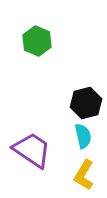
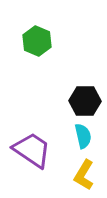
black hexagon: moved 1 px left, 2 px up; rotated 16 degrees clockwise
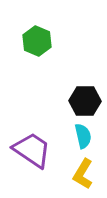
yellow L-shape: moved 1 px left, 1 px up
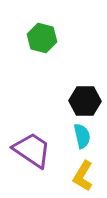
green hexagon: moved 5 px right, 3 px up; rotated 8 degrees counterclockwise
cyan semicircle: moved 1 px left
yellow L-shape: moved 2 px down
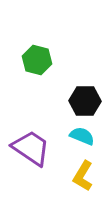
green hexagon: moved 5 px left, 22 px down
cyan semicircle: rotated 55 degrees counterclockwise
purple trapezoid: moved 1 px left, 2 px up
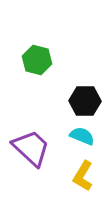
purple trapezoid: rotated 9 degrees clockwise
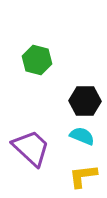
yellow L-shape: rotated 52 degrees clockwise
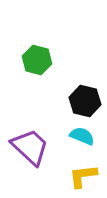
black hexagon: rotated 12 degrees clockwise
purple trapezoid: moved 1 px left, 1 px up
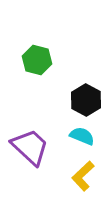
black hexagon: moved 1 px right, 1 px up; rotated 16 degrees clockwise
yellow L-shape: rotated 36 degrees counterclockwise
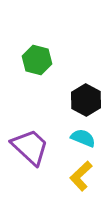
cyan semicircle: moved 1 px right, 2 px down
yellow L-shape: moved 2 px left
